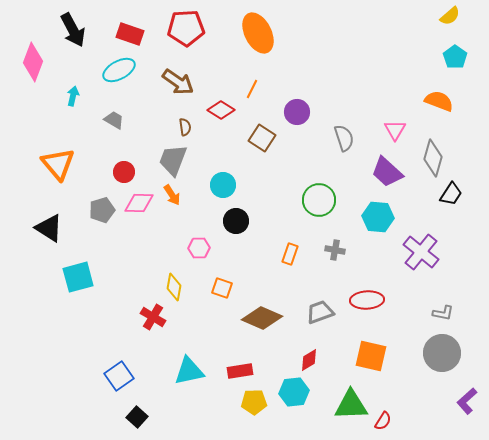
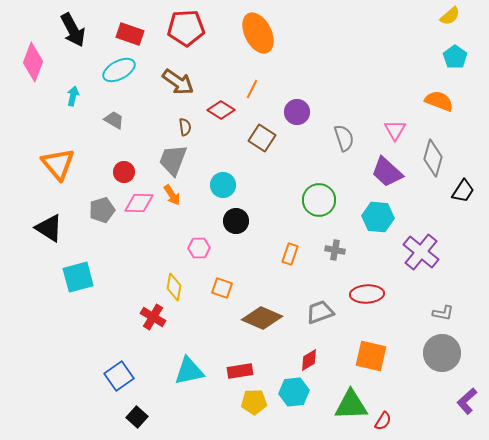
black trapezoid at (451, 194): moved 12 px right, 3 px up
red ellipse at (367, 300): moved 6 px up
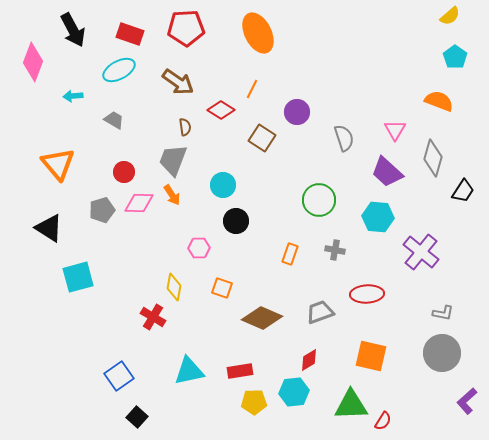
cyan arrow at (73, 96): rotated 108 degrees counterclockwise
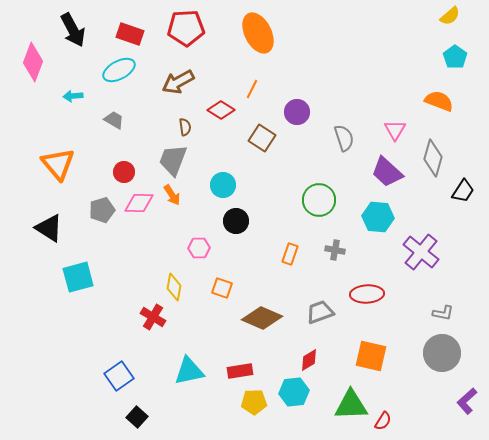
brown arrow at (178, 82): rotated 116 degrees clockwise
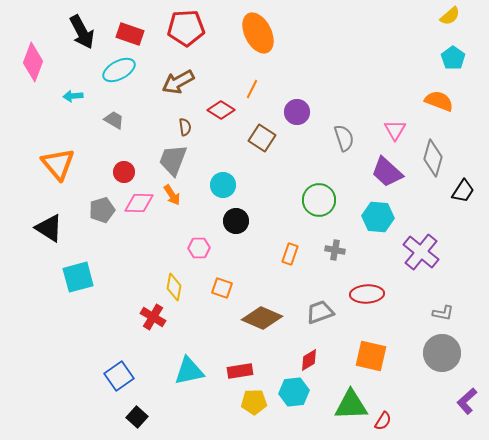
black arrow at (73, 30): moved 9 px right, 2 px down
cyan pentagon at (455, 57): moved 2 px left, 1 px down
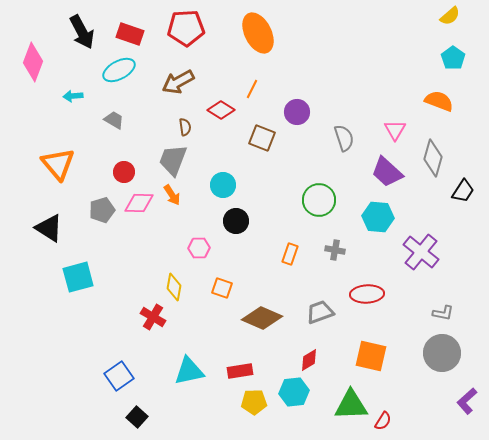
brown square at (262, 138): rotated 12 degrees counterclockwise
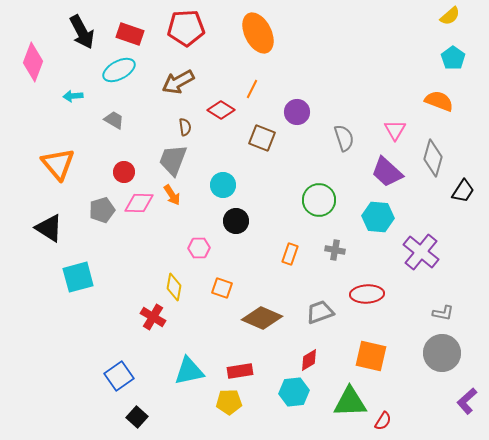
yellow pentagon at (254, 402): moved 25 px left
green triangle at (351, 405): moved 1 px left, 3 px up
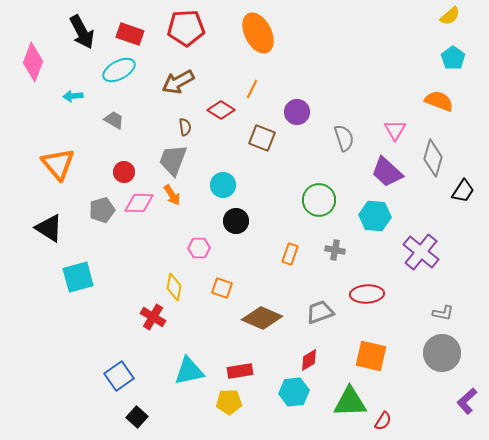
cyan hexagon at (378, 217): moved 3 px left, 1 px up
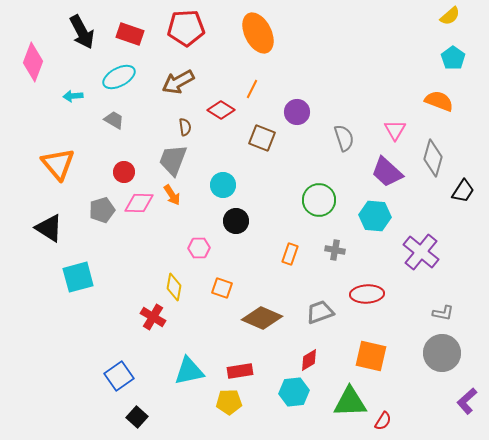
cyan ellipse at (119, 70): moved 7 px down
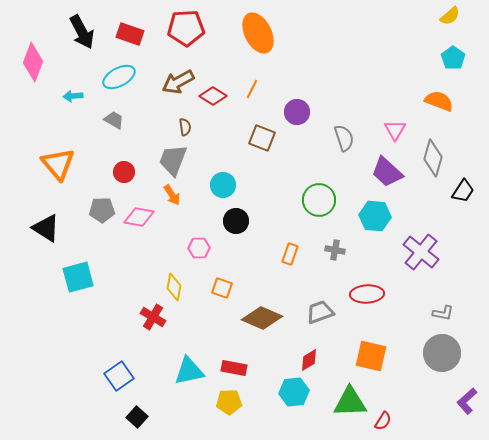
red diamond at (221, 110): moved 8 px left, 14 px up
pink diamond at (139, 203): moved 14 px down; rotated 8 degrees clockwise
gray pentagon at (102, 210): rotated 15 degrees clockwise
black triangle at (49, 228): moved 3 px left
red rectangle at (240, 371): moved 6 px left, 3 px up; rotated 20 degrees clockwise
